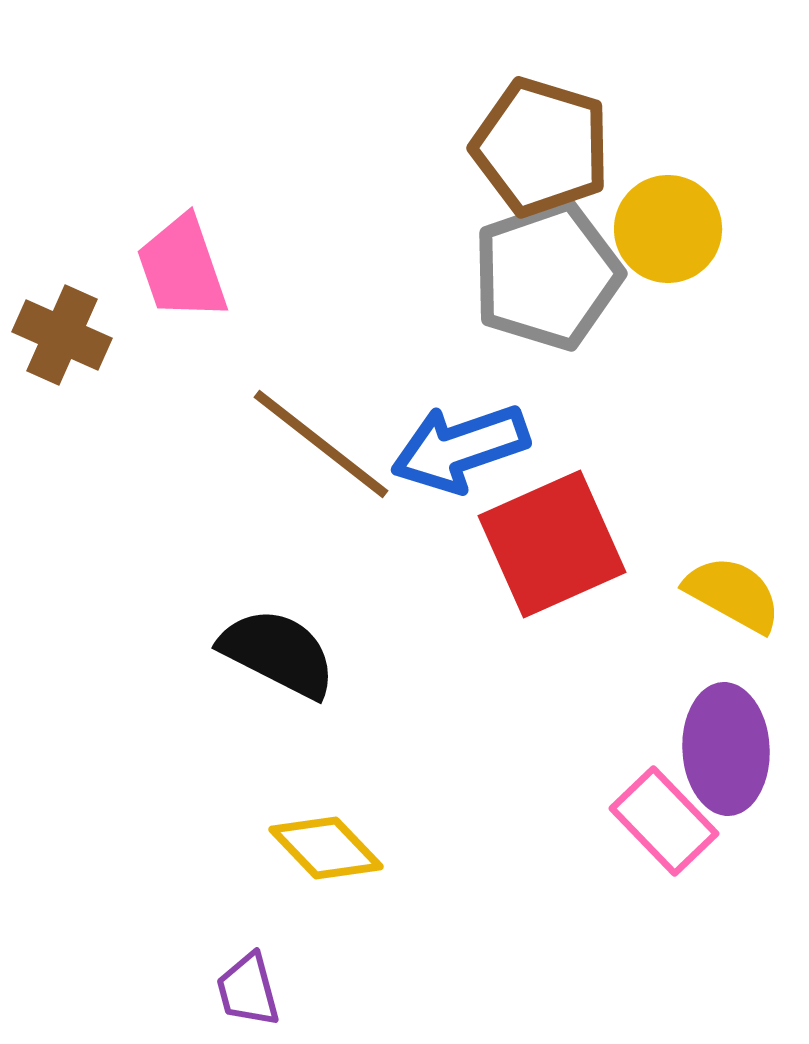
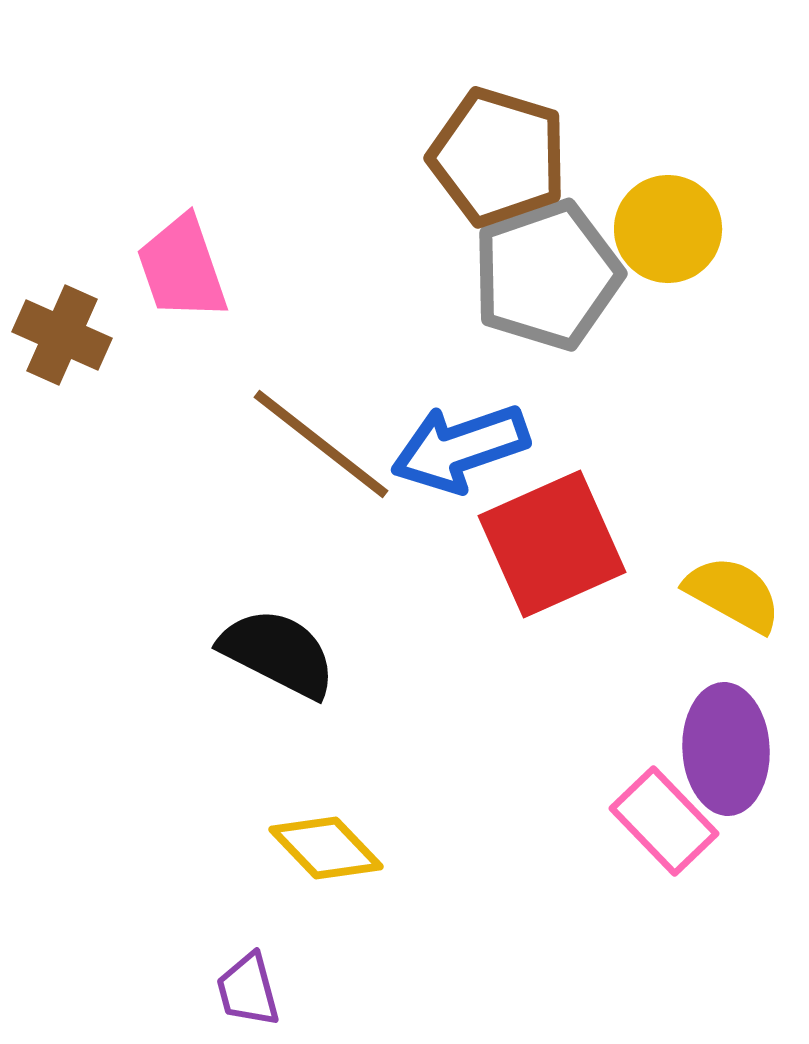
brown pentagon: moved 43 px left, 10 px down
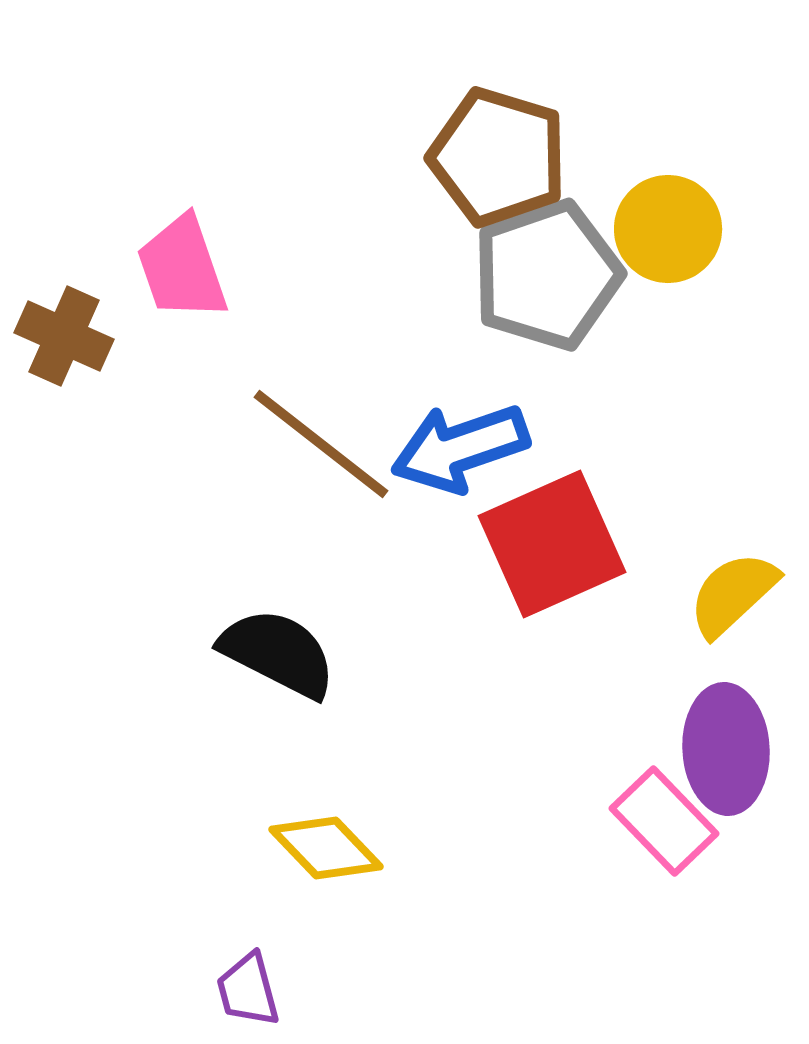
brown cross: moved 2 px right, 1 px down
yellow semicircle: rotated 72 degrees counterclockwise
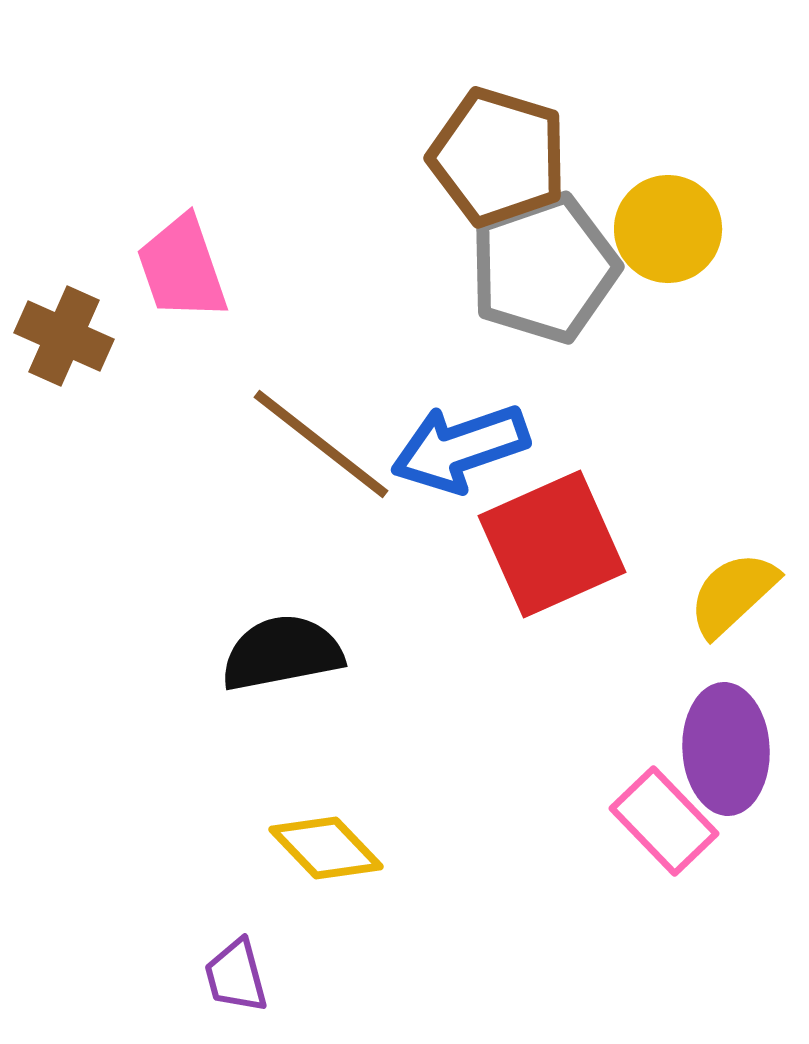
gray pentagon: moved 3 px left, 7 px up
black semicircle: moved 4 px right; rotated 38 degrees counterclockwise
purple trapezoid: moved 12 px left, 14 px up
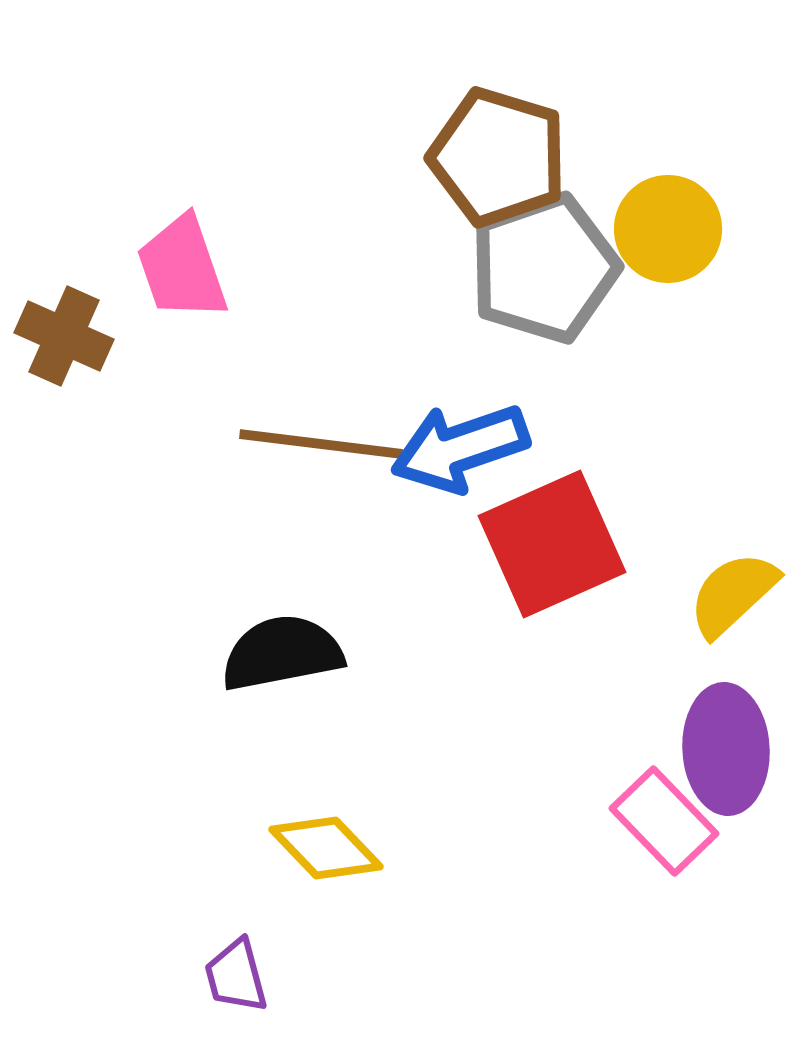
brown line: rotated 31 degrees counterclockwise
